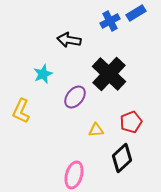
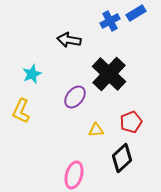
cyan star: moved 11 px left
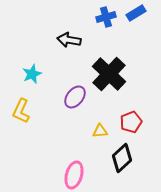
blue cross: moved 4 px left, 4 px up; rotated 12 degrees clockwise
yellow triangle: moved 4 px right, 1 px down
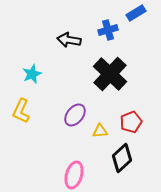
blue cross: moved 2 px right, 13 px down
black cross: moved 1 px right
purple ellipse: moved 18 px down
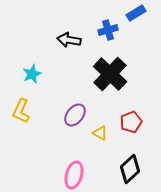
yellow triangle: moved 2 px down; rotated 35 degrees clockwise
black diamond: moved 8 px right, 11 px down
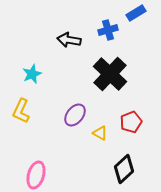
black diamond: moved 6 px left
pink ellipse: moved 38 px left
